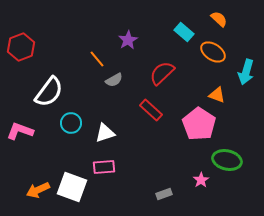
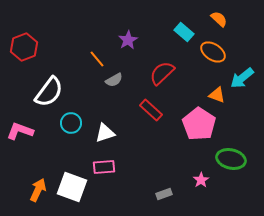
red hexagon: moved 3 px right
cyan arrow: moved 4 px left, 6 px down; rotated 35 degrees clockwise
green ellipse: moved 4 px right, 1 px up
orange arrow: rotated 140 degrees clockwise
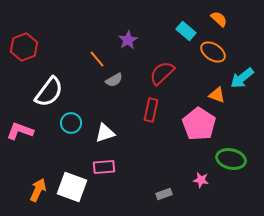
cyan rectangle: moved 2 px right, 1 px up
red rectangle: rotated 60 degrees clockwise
pink star: rotated 28 degrees counterclockwise
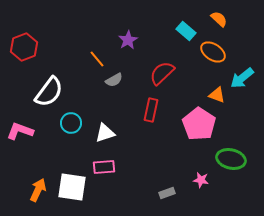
white square: rotated 12 degrees counterclockwise
gray rectangle: moved 3 px right, 1 px up
